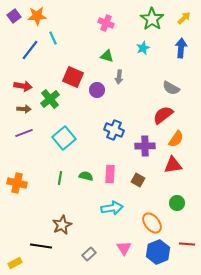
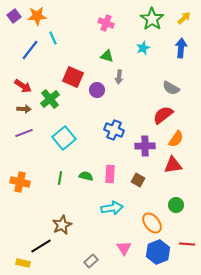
red arrow: rotated 24 degrees clockwise
orange cross: moved 3 px right, 1 px up
green circle: moved 1 px left, 2 px down
black line: rotated 40 degrees counterclockwise
gray rectangle: moved 2 px right, 7 px down
yellow rectangle: moved 8 px right; rotated 40 degrees clockwise
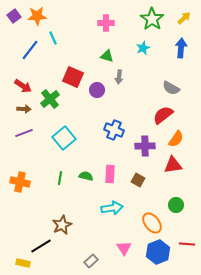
pink cross: rotated 21 degrees counterclockwise
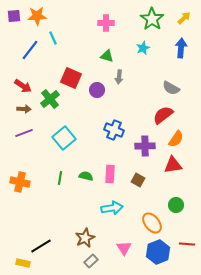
purple square: rotated 32 degrees clockwise
red square: moved 2 px left, 1 px down
brown star: moved 23 px right, 13 px down
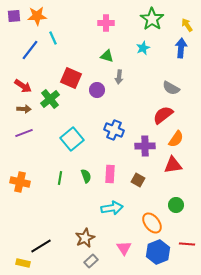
yellow arrow: moved 3 px right, 7 px down; rotated 80 degrees counterclockwise
cyan square: moved 8 px right, 1 px down
green semicircle: rotated 56 degrees clockwise
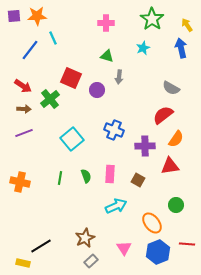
blue arrow: rotated 18 degrees counterclockwise
red triangle: moved 3 px left, 1 px down
cyan arrow: moved 4 px right, 2 px up; rotated 15 degrees counterclockwise
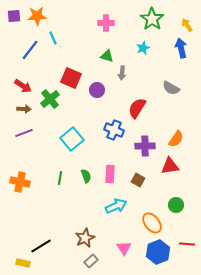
gray arrow: moved 3 px right, 4 px up
red semicircle: moved 26 px left, 7 px up; rotated 20 degrees counterclockwise
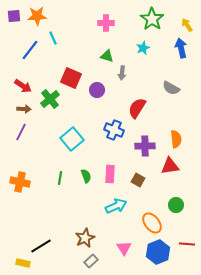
purple line: moved 3 px left, 1 px up; rotated 42 degrees counterclockwise
orange semicircle: rotated 42 degrees counterclockwise
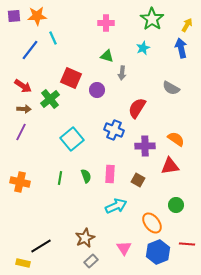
yellow arrow: rotated 64 degrees clockwise
orange semicircle: rotated 48 degrees counterclockwise
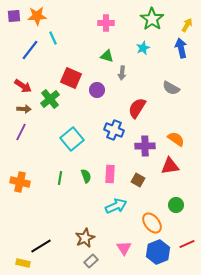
red line: rotated 28 degrees counterclockwise
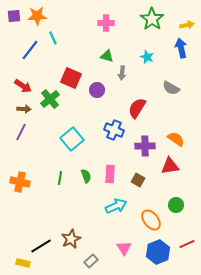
yellow arrow: rotated 48 degrees clockwise
cyan star: moved 4 px right, 9 px down; rotated 24 degrees counterclockwise
orange ellipse: moved 1 px left, 3 px up
brown star: moved 14 px left, 1 px down
